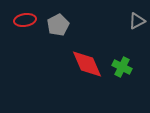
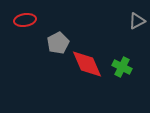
gray pentagon: moved 18 px down
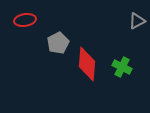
red diamond: rotated 28 degrees clockwise
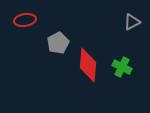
gray triangle: moved 5 px left, 1 px down
red diamond: moved 1 px right, 1 px down
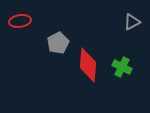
red ellipse: moved 5 px left, 1 px down
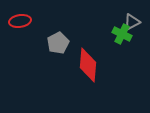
green cross: moved 33 px up
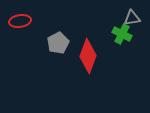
gray triangle: moved 4 px up; rotated 18 degrees clockwise
red diamond: moved 9 px up; rotated 16 degrees clockwise
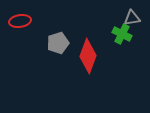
gray pentagon: rotated 10 degrees clockwise
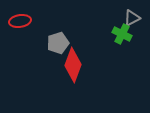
gray triangle: rotated 18 degrees counterclockwise
red diamond: moved 15 px left, 9 px down
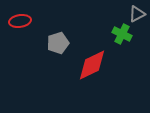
gray triangle: moved 5 px right, 4 px up
red diamond: moved 19 px right; rotated 44 degrees clockwise
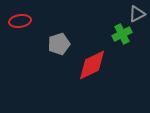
green cross: rotated 36 degrees clockwise
gray pentagon: moved 1 px right, 1 px down
